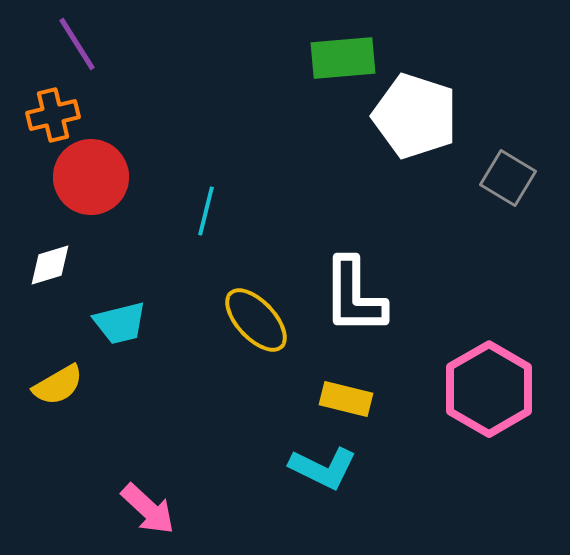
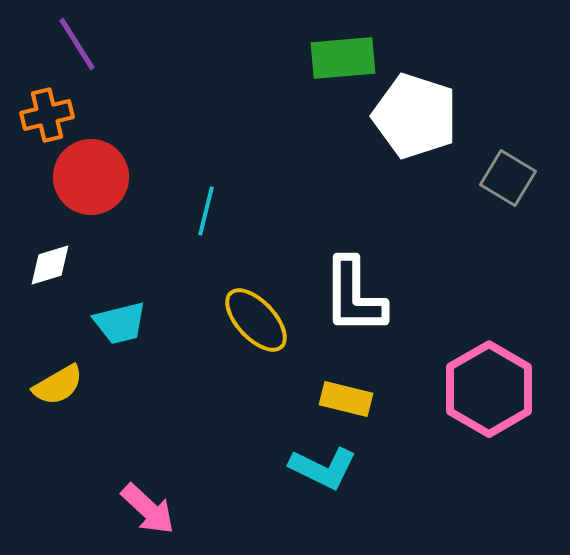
orange cross: moved 6 px left
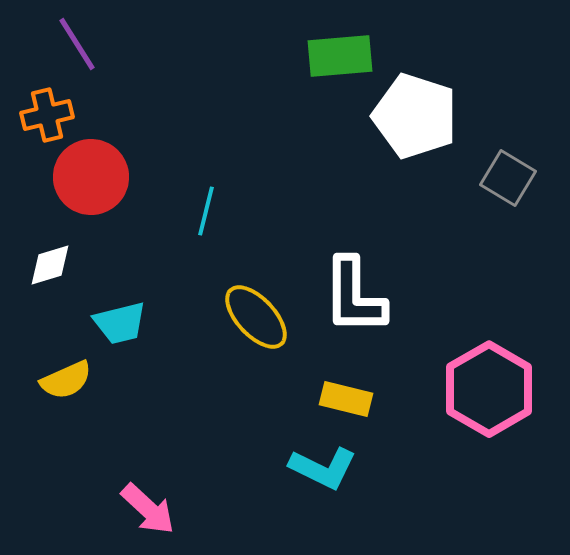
green rectangle: moved 3 px left, 2 px up
yellow ellipse: moved 3 px up
yellow semicircle: moved 8 px right, 5 px up; rotated 6 degrees clockwise
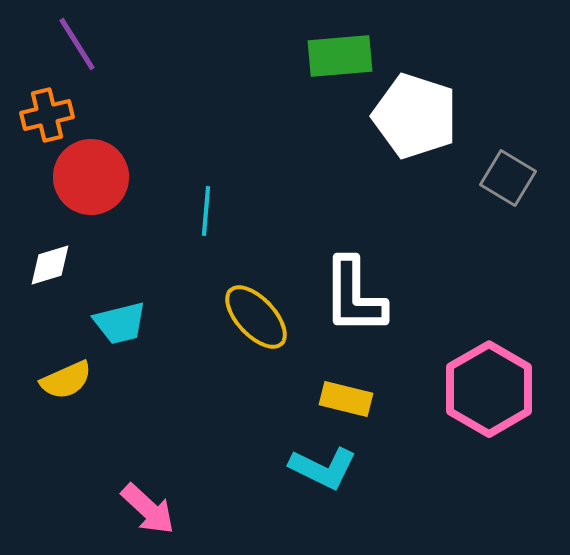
cyan line: rotated 9 degrees counterclockwise
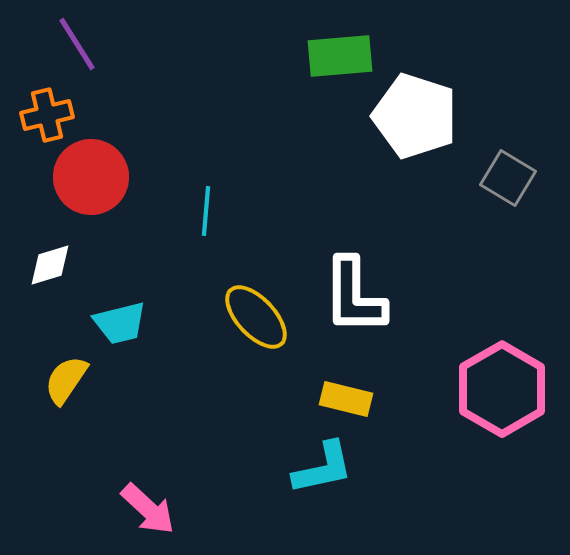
yellow semicircle: rotated 148 degrees clockwise
pink hexagon: moved 13 px right
cyan L-shape: rotated 38 degrees counterclockwise
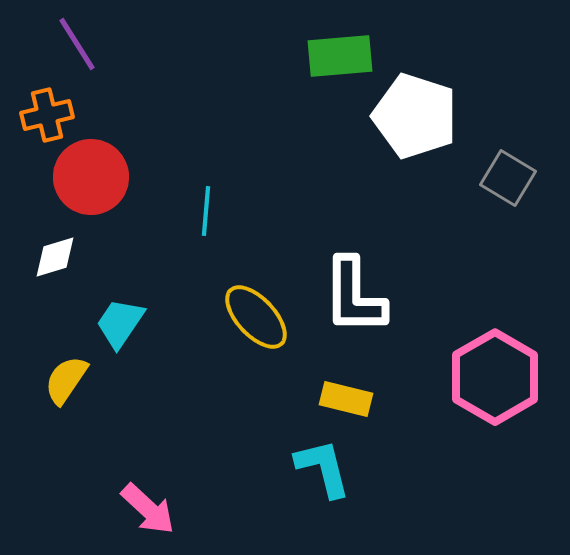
white diamond: moved 5 px right, 8 px up
cyan trapezoid: rotated 138 degrees clockwise
pink hexagon: moved 7 px left, 12 px up
cyan L-shape: rotated 92 degrees counterclockwise
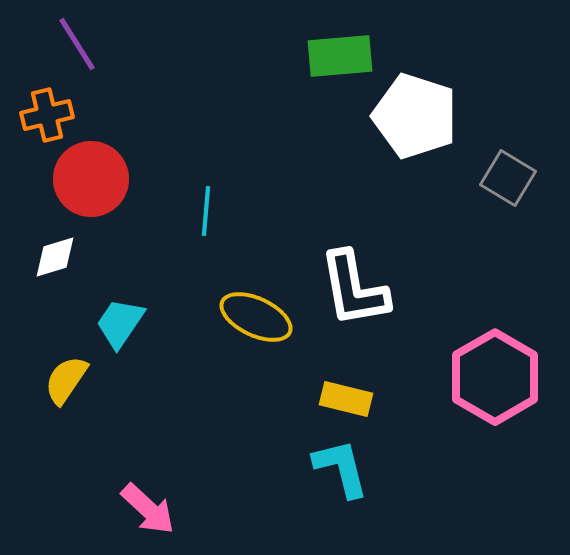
red circle: moved 2 px down
white L-shape: moved 7 px up; rotated 10 degrees counterclockwise
yellow ellipse: rotated 22 degrees counterclockwise
cyan L-shape: moved 18 px right
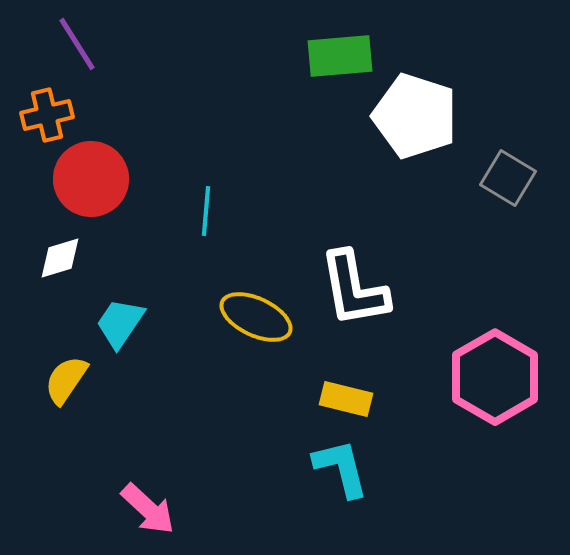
white diamond: moved 5 px right, 1 px down
